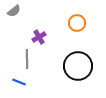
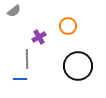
orange circle: moved 9 px left, 3 px down
blue line: moved 1 px right, 3 px up; rotated 24 degrees counterclockwise
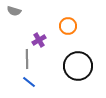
gray semicircle: rotated 56 degrees clockwise
purple cross: moved 3 px down
blue line: moved 9 px right, 3 px down; rotated 40 degrees clockwise
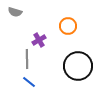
gray semicircle: moved 1 px right, 1 px down
